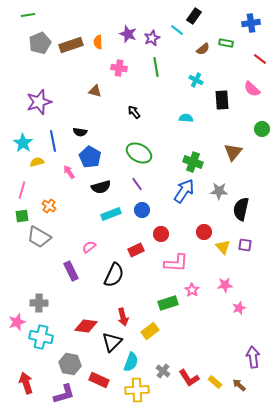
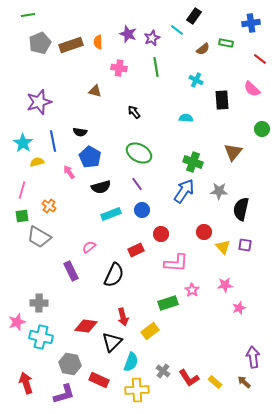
brown arrow at (239, 385): moved 5 px right, 3 px up
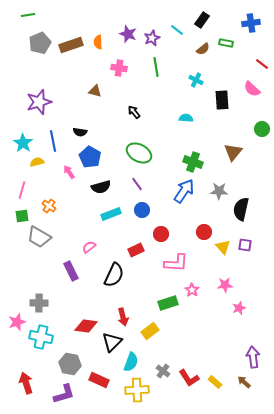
black rectangle at (194, 16): moved 8 px right, 4 px down
red line at (260, 59): moved 2 px right, 5 px down
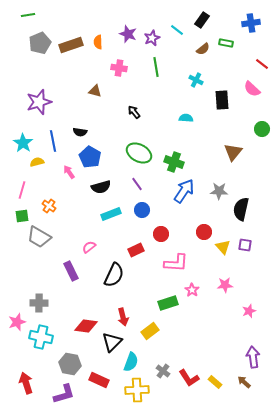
green cross at (193, 162): moved 19 px left
pink star at (239, 308): moved 10 px right, 3 px down
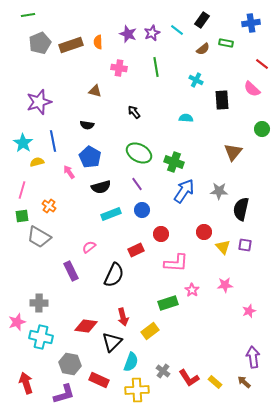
purple star at (152, 38): moved 5 px up
black semicircle at (80, 132): moved 7 px right, 7 px up
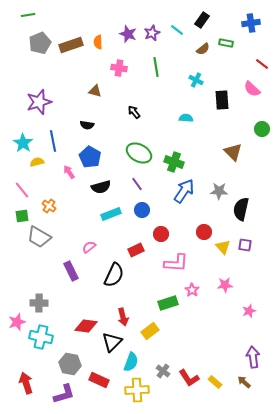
brown triangle at (233, 152): rotated 24 degrees counterclockwise
pink line at (22, 190): rotated 54 degrees counterclockwise
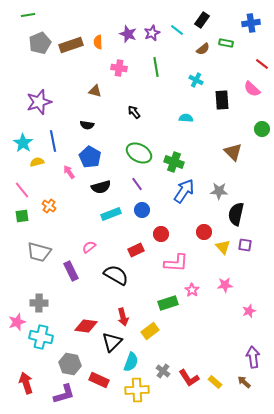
black semicircle at (241, 209): moved 5 px left, 5 px down
gray trapezoid at (39, 237): moved 15 px down; rotated 15 degrees counterclockwise
black semicircle at (114, 275): moved 2 px right; rotated 85 degrees counterclockwise
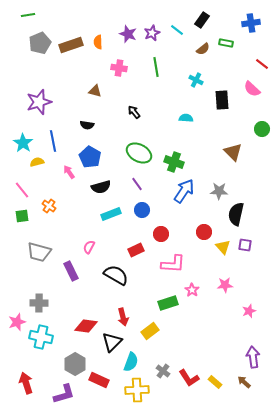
pink semicircle at (89, 247): rotated 24 degrees counterclockwise
pink L-shape at (176, 263): moved 3 px left, 1 px down
gray hexagon at (70, 364): moved 5 px right; rotated 20 degrees clockwise
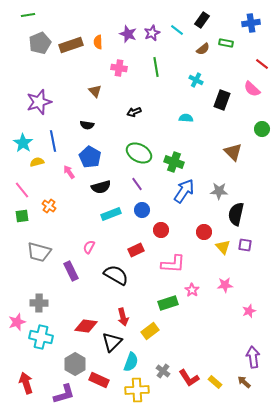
brown triangle at (95, 91): rotated 32 degrees clockwise
black rectangle at (222, 100): rotated 24 degrees clockwise
black arrow at (134, 112): rotated 72 degrees counterclockwise
red circle at (161, 234): moved 4 px up
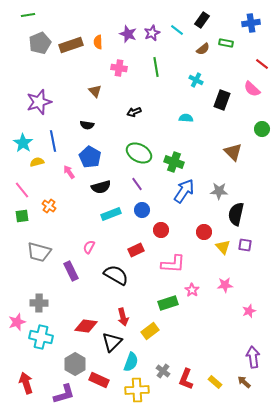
red L-shape at (189, 378): moved 3 px left, 1 px down; rotated 55 degrees clockwise
